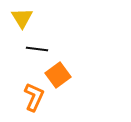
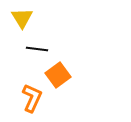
orange L-shape: moved 2 px left, 1 px down
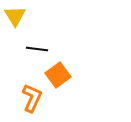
yellow triangle: moved 7 px left, 2 px up
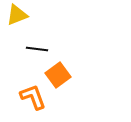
yellow triangle: moved 2 px right, 1 px up; rotated 40 degrees clockwise
orange L-shape: moved 1 px right, 1 px up; rotated 44 degrees counterclockwise
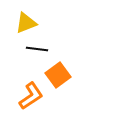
yellow triangle: moved 9 px right, 8 px down
orange L-shape: moved 2 px left, 1 px up; rotated 76 degrees clockwise
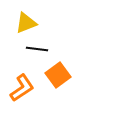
orange L-shape: moved 9 px left, 8 px up
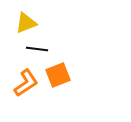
orange square: rotated 15 degrees clockwise
orange L-shape: moved 4 px right, 5 px up
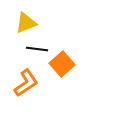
orange square: moved 4 px right, 11 px up; rotated 20 degrees counterclockwise
